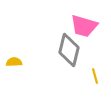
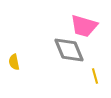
gray diamond: rotated 36 degrees counterclockwise
yellow semicircle: rotated 98 degrees counterclockwise
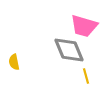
yellow line: moved 9 px left
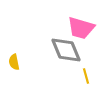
pink trapezoid: moved 3 px left, 2 px down
gray diamond: moved 3 px left
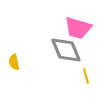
pink trapezoid: moved 3 px left
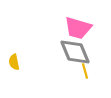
gray diamond: moved 9 px right, 2 px down
yellow line: moved 1 px left, 5 px up
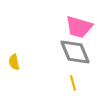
pink trapezoid: moved 1 px right, 1 px up
yellow line: moved 12 px left, 12 px down
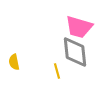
gray diamond: rotated 16 degrees clockwise
yellow line: moved 16 px left, 12 px up
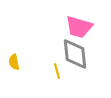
gray diamond: moved 2 px down
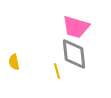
pink trapezoid: moved 3 px left
gray diamond: moved 1 px left
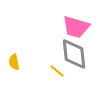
yellow line: rotated 35 degrees counterclockwise
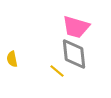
yellow semicircle: moved 2 px left, 3 px up
